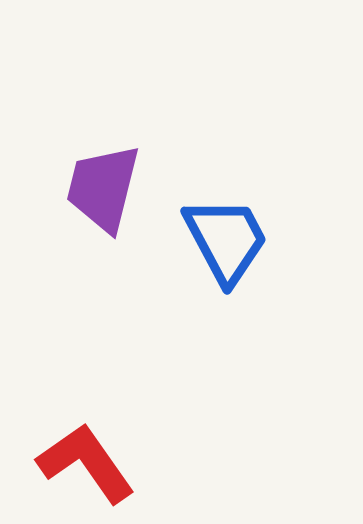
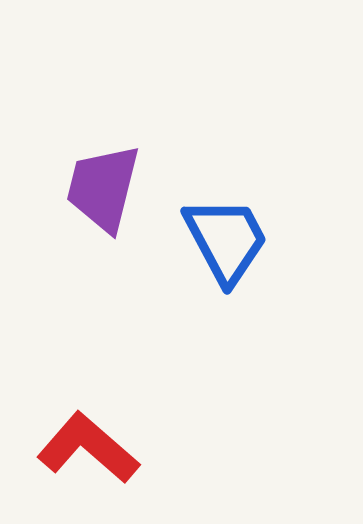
red L-shape: moved 2 px right, 15 px up; rotated 14 degrees counterclockwise
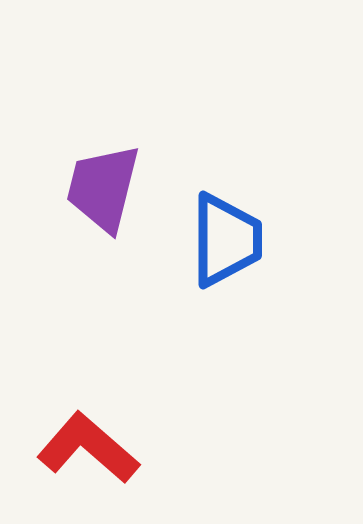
blue trapezoid: rotated 28 degrees clockwise
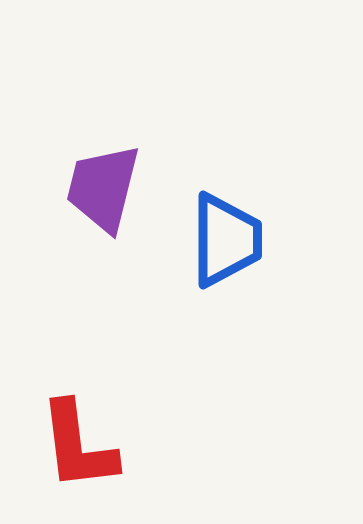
red L-shape: moved 10 px left, 2 px up; rotated 138 degrees counterclockwise
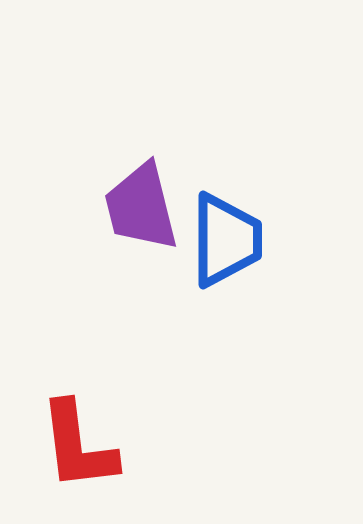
purple trapezoid: moved 38 px right, 19 px down; rotated 28 degrees counterclockwise
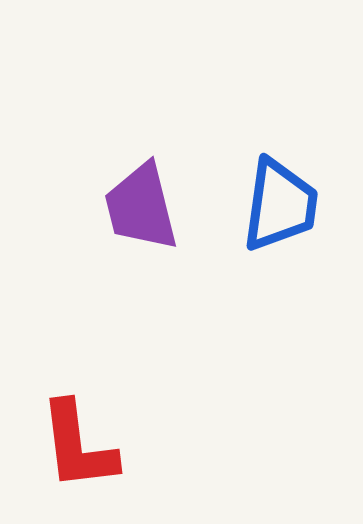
blue trapezoid: moved 54 px right, 35 px up; rotated 8 degrees clockwise
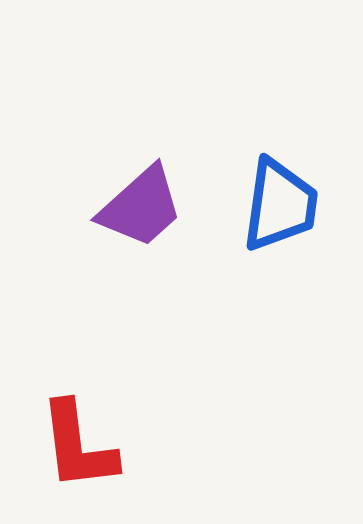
purple trapezoid: rotated 118 degrees counterclockwise
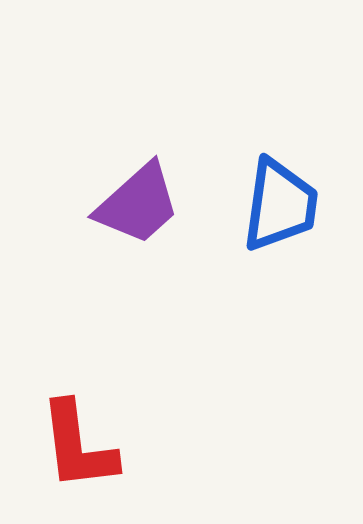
purple trapezoid: moved 3 px left, 3 px up
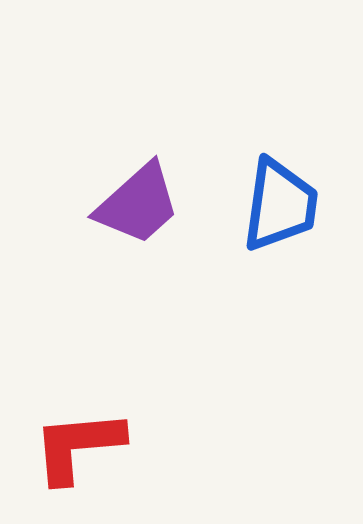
red L-shape: rotated 92 degrees clockwise
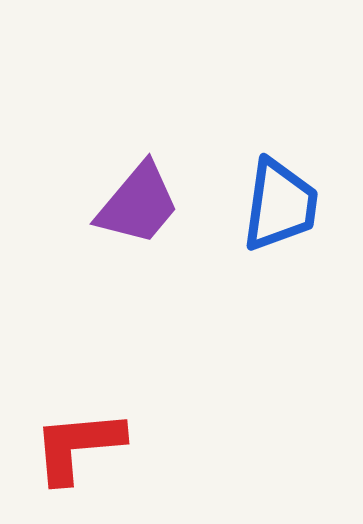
purple trapezoid: rotated 8 degrees counterclockwise
